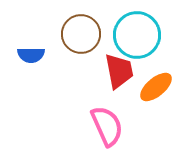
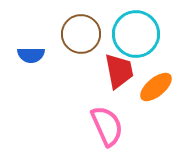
cyan circle: moved 1 px left, 1 px up
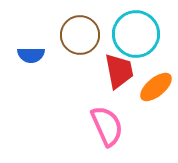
brown circle: moved 1 px left, 1 px down
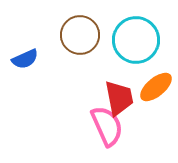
cyan circle: moved 6 px down
blue semicircle: moved 6 px left, 4 px down; rotated 24 degrees counterclockwise
red trapezoid: moved 27 px down
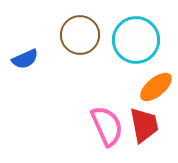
red trapezoid: moved 25 px right, 27 px down
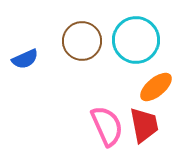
brown circle: moved 2 px right, 6 px down
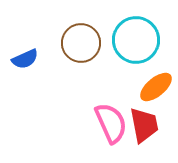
brown circle: moved 1 px left, 2 px down
pink semicircle: moved 4 px right, 3 px up
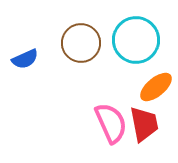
red trapezoid: moved 1 px up
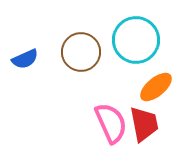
brown circle: moved 9 px down
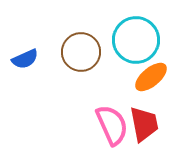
orange ellipse: moved 5 px left, 10 px up
pink semicircle: moved 1 px right, 2 px down
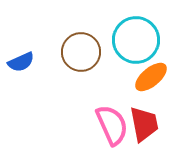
blue semicircle: moved 4 px left, 3 px down
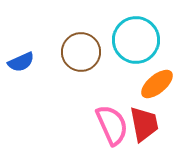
orange ellipse: moved 6 px right, 7 px down
